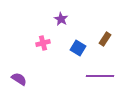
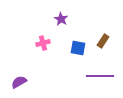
brown rectangle: moved 2 px left, 2 px down
blue square: rotated 21 degrees counterclockwise
purple semicircle: moved 3 px down; rotated 63 degrees counterclockwise
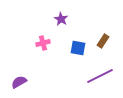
purple line: rotated 28 degrees counterclockwise
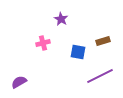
brown rectangle: rotated 40 degrees clockwise
blue square: moved 4 px down
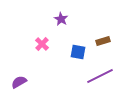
pink cross: moved 1 px left, 1 px down; rotated 32 degrees counterclockwise
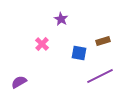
blue square: moved 1 px right, 1 px down
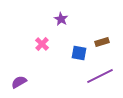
brown rectangle: moved 1 px left, 1 px down
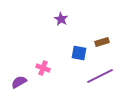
pink cross: moved 1 px right, 24 px down; rotated 24 degrees counterclockwise
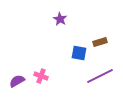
purple star: moved 1 px left
brown rectangle: moved 2 px left
pink cross: moved 2 px left, 8 px down
purple semicircle: moved 2 px left, 1 px up
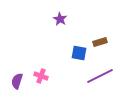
purple semicircle: rotated 42 degrees counterclockwise
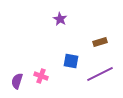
blue square: moved 8 px left, 8 px down
purple line: moved 2 px up
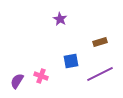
blue square: rotated 21 degrees counterclockwise
purple semicircle: rotated 14 degrees clockwise
